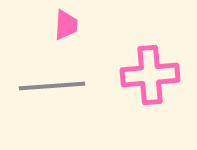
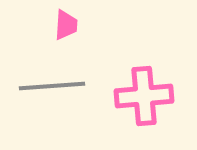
pink cross: moved 6 px left, 21 px down
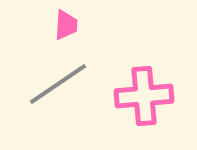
gray line: moved 6 px right, 2 px up; rotated 30 degrees counterclockwise
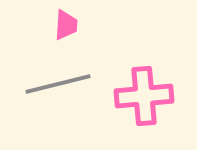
gray line: rotated 20 degrees clockwise
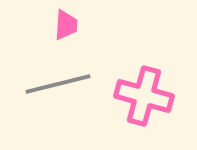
pink cross: rotated 20 degrees clockwise
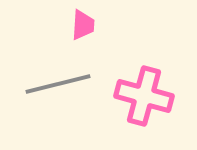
pink trapezoid: moved 17 px right
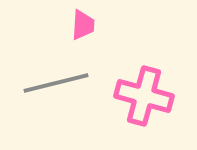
gray line: moved 2 px left, 1 px up
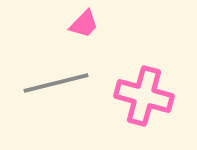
pink trapezoid: moved 1 px right, 1 px up; rotated 40 degrees clockwise
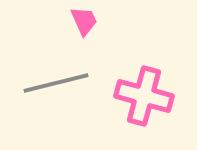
pink trapezoid: moved 3 px up; rotated 68 degrees counterclockwise
